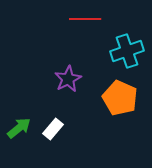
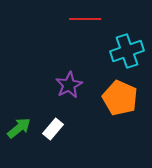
purple star: moved 1 px right, 6 px down
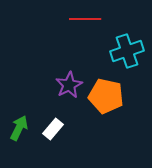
orange pentagon: moved 14 px left, 2 px up; rotated 12 degrees counterclockwise
green arrow: rotated 25 degrees counterclockwise
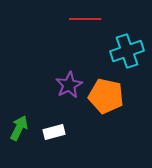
white rectangle: moved 1 px right, 3 px down; rotated 35 degrees clockwise
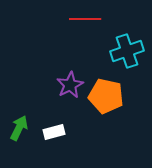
purple star: moved 1 px right
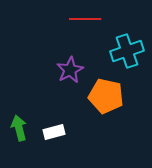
purple star: moved 15 px up
green arrow: rotated 40 degrees counterclockwise
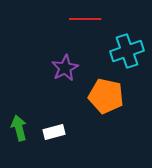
purple star: moved 5 px left, 2 px up
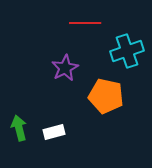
red line: moved 4 px down
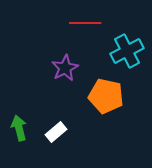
cyan cross: rotated 8 degrees counterclockwise
white rectangle: moved 2 px right; rotated 25 degrees counterclockwise
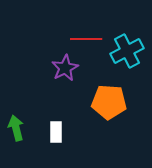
red line: moved 1 px right, 16 px down
orange pentagon: moved 3 px right, 6 px down; rotated 8 degrees counterclockwise
green arrow: moved 3 px left
white rectangle: rotated 50 degrees counterclockwise
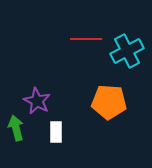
purple star: moved 28 px left, 33 px down; rotated 16 degrees counterclockwise
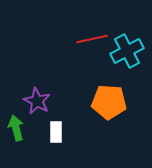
red line: moved 6 px right; rotated 12 degrees counterclockwise
